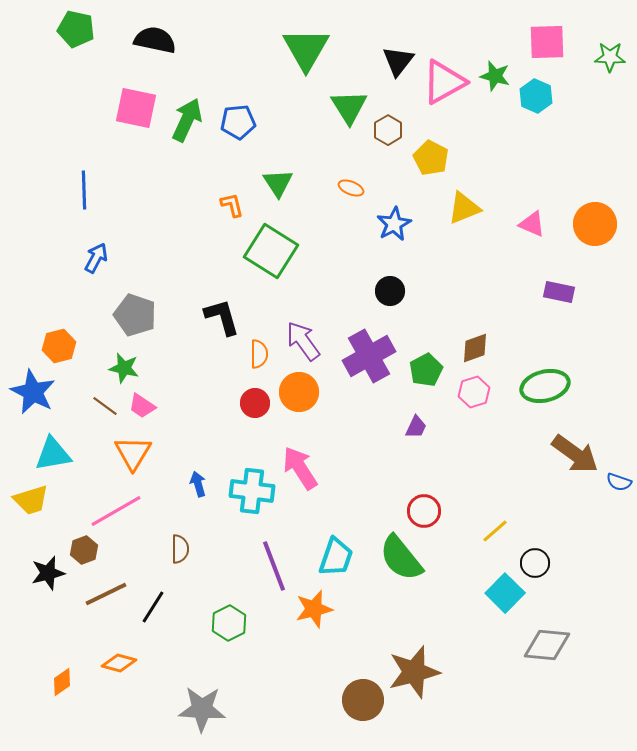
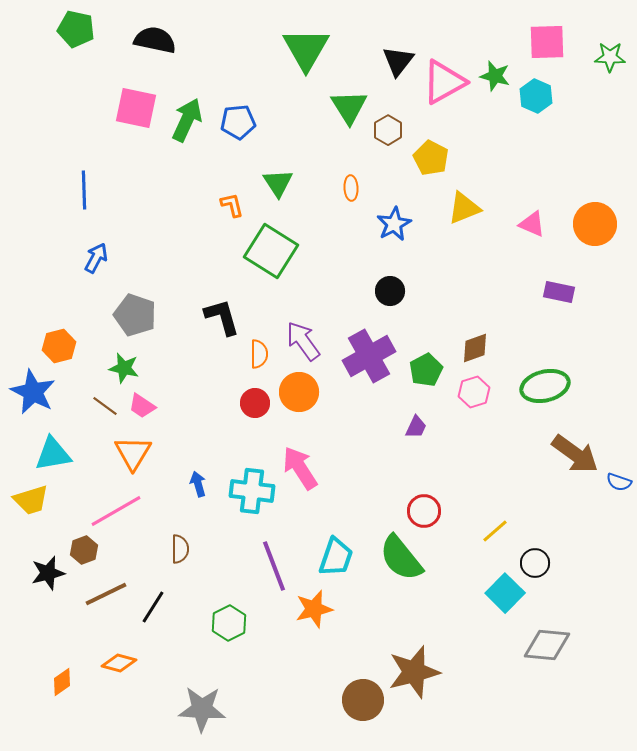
orange ellipse at (351, 188): rotated 65 degrees clockwise
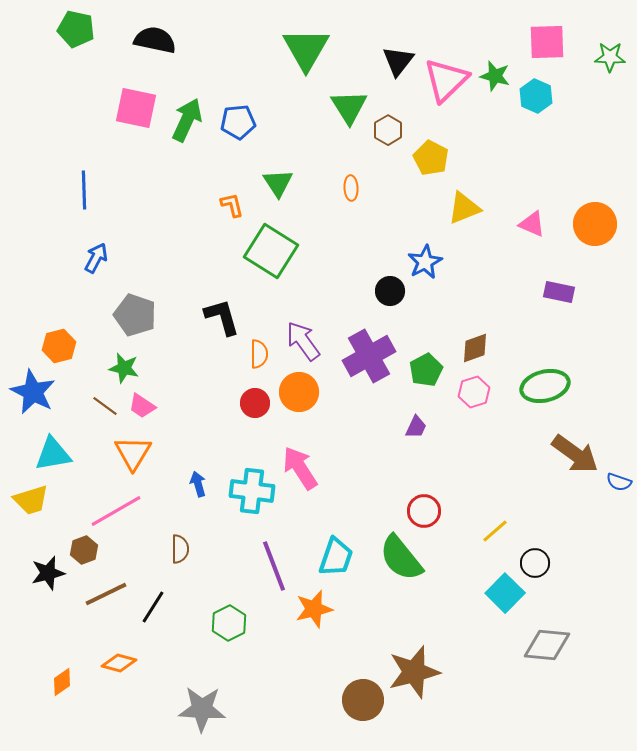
pink triangle at (444, 82): moved 2 px right, 2 px up; rotated 15 degrees counterclockwise
blue star at (394, 224): moved 31 px right, 38 px down
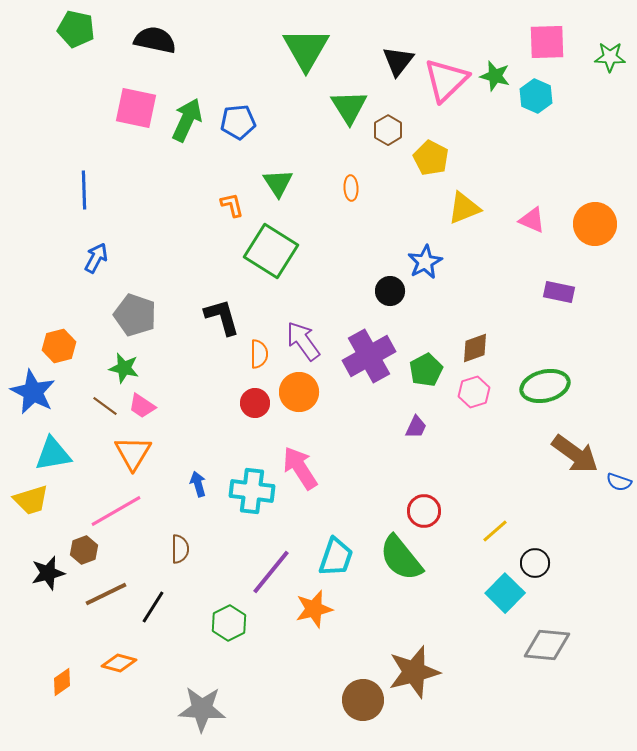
pink triangle at (532, 224): moved 4 px up
purple line at (274, 566): moved 3 px left, 6 px down; rotated 60 degrees clockwise
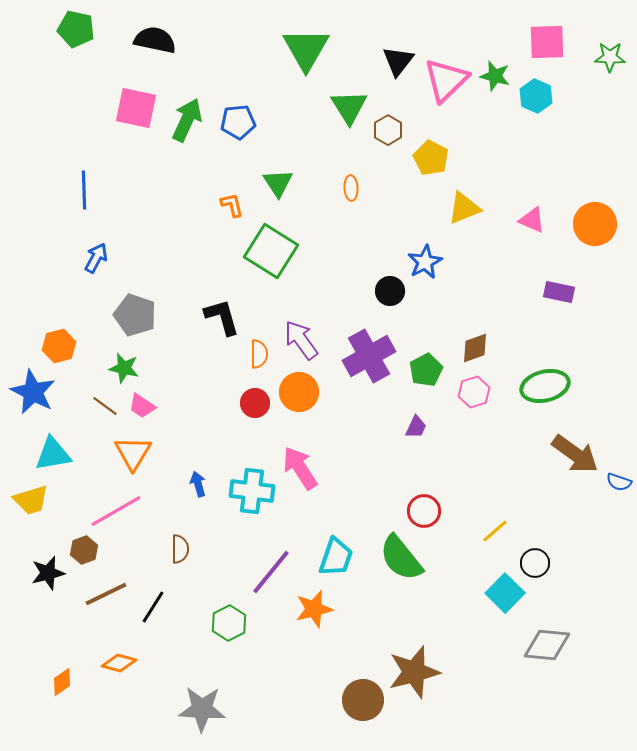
purple arrow at (303, 341): moved 2 px left, 1 px up
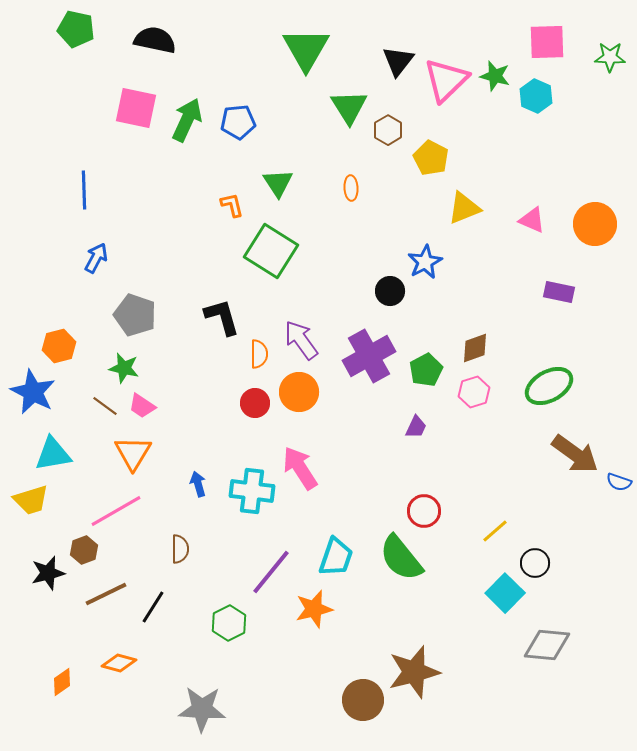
green ellipse at (545, 386): moved 4 px right; rotated 15 degrees counterclockwise
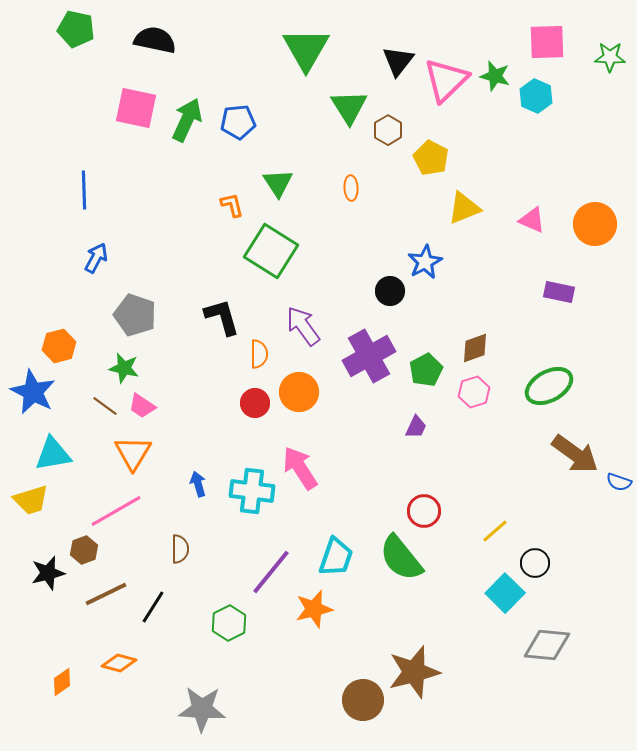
purple arrow at (301, 340): moved 2 px right, 14 px up
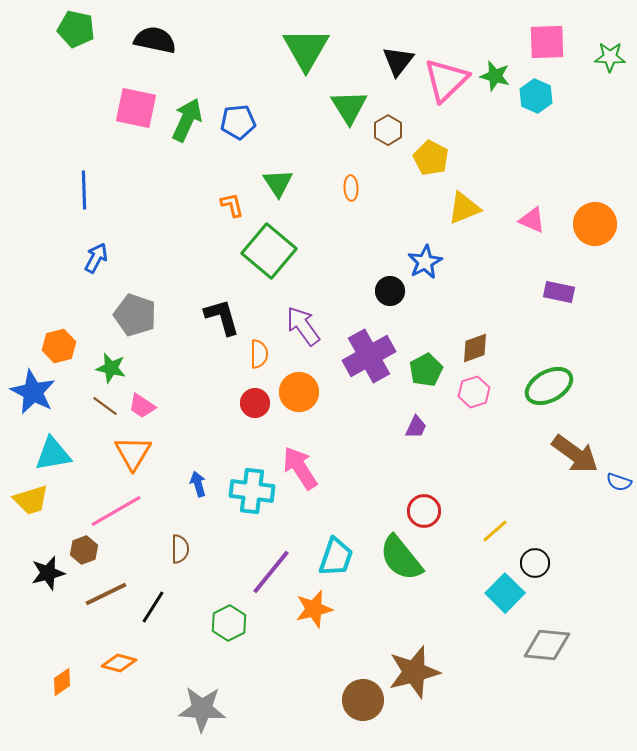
green square at (271, 251): moved 2 px left; rotated 8 degrees clockwise
green star at (124, 368): moved 13 px left
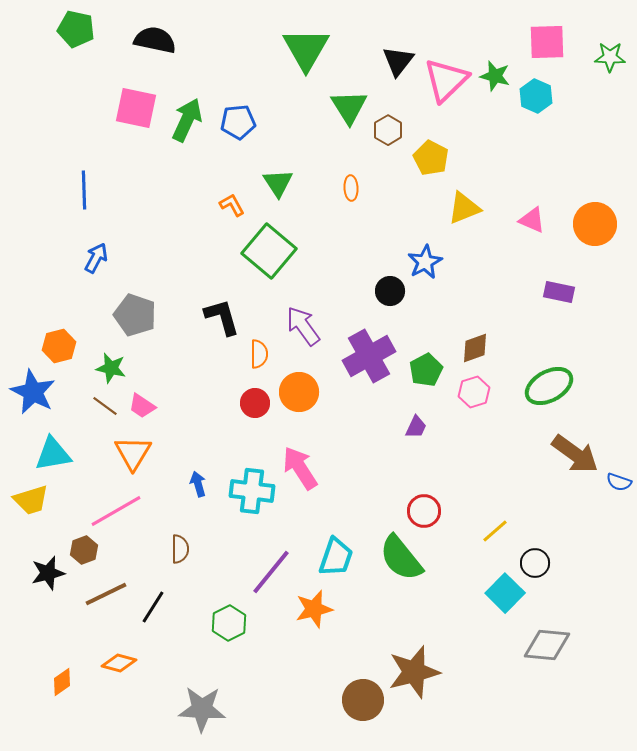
orange L-shape at (232, 205): rotated 16 degrees counterclockwise
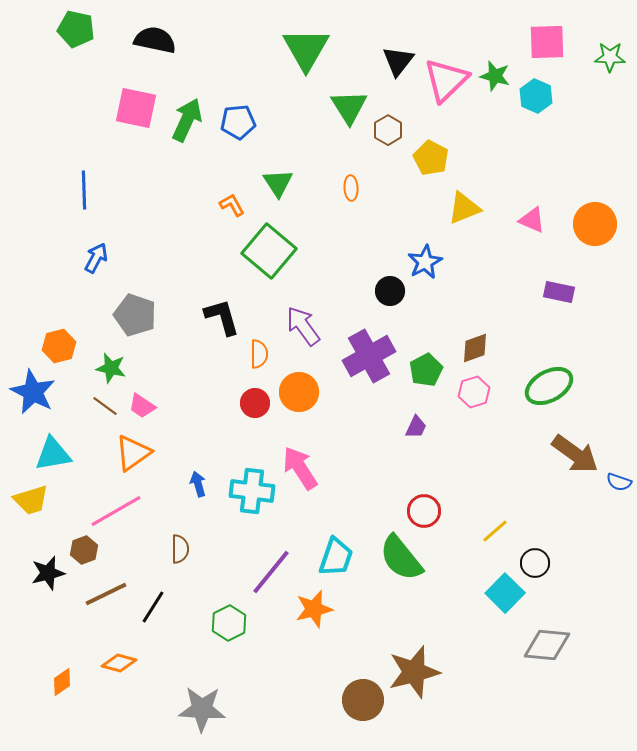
orange triangle at (133, 453): rotated 24 degrees clockwise
